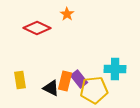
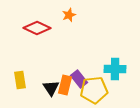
orange star: moved 2 px right, 1 px down; rotated 16 degrees clockwise
orange rectangle: moved 4 px down
black triangle: rotated 30 degrees clockwise
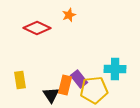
black triangle: moved 7 px down
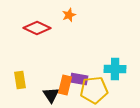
purple rectangle: rotated 42 degrees counterclockwise
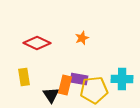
orange star: moved 13 px right, 23 px down
red diamond: moved 15 px down
cyan cross: moved 7 px right, 10 px down
yellow rectangle: moved 4 px right, 3 px up
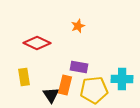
orange star: moved 4 px left, 12 px up
purple rectangle: moved 12 px up
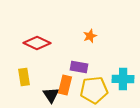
orange star: moved 12 px right, 10 px down
cyan cross: moved 1 px right
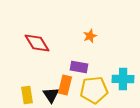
red diamond: rotated 32 degrees clockwise
yellow rectangle: moved 3 px right, 18 px down
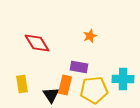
yellow rectangle: moved 5 px left, 11 px up
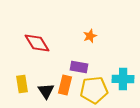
black triangle: moved 5 px left, 4 px up
